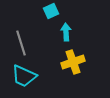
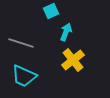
cyan arrow: rotated 24 degrees clockwise
gray line: rotated 55 degrees counterclockwise
yellow cross: moved 2 px up; rotated 20 degrees counterclockwise
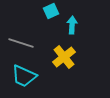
cyan arrow: moved 6 px right, 7 px up; rotated 18 degrees counterclockwise
yellow cross: moved 9 px left, 3 px up
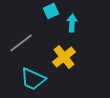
cyan arrow: moved 2 px up
gray line: rotated 55 degrees counterclockwise
cyan trapezoid: moved 9 px right, 3 px down
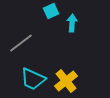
yellow cross: moved 2 px right, 24 px down
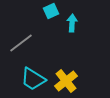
cyan trapezoid: rotated 8 degrees clockwise
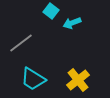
cyan square: rotated 28 degrees counterclockwise
cyan arrow: rotated 114 degrees counterclockwise
yellow cross: moved 12 px right, 1 px up
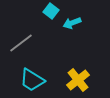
cyan trapezoid: moved 1 px left, 1 px down
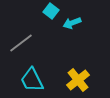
cyan trapezoid: rotated 32 degrees clockwise
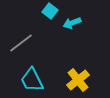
cyan square: moved 1 px left
